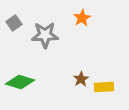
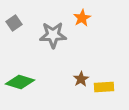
gray star: moved 8 px right
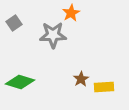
orange star: moved 11 px left, 5 px up
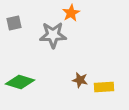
gray square: rotated 21 degrees clockwise
brown star: moved 1 px left, 1 px down; rotated 28 degrees counterclockwise
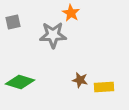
orange star: rotated 12 degrees counterclockwise
gray square: moved 1 px left, 1 px up
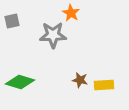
gray square: moved 1 px left, 1 px up
yellow rectangle: moved 2 px up
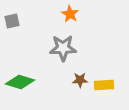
orange star: moved 1 px left, 1 px down
gray star: moved 10 px right, 13 px down
brown star: rotated 14 degrees counterclockwise
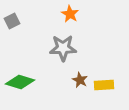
gray square: rotated 14 degrees counterclockwise
brown star: rotated 28 degrees clockwise
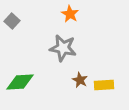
gray square: rotated 21 degrees counterclockwise
gray star: rotated 12 degrees clockwise
green diamond: rotated 20 degrees counterclockwise
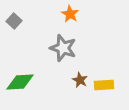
gray square: moved 2 px right
gray star: rotated 8 degrees clockwise
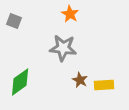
gray square: rotated 21 degrees counterclockwise
gray star: rotated 12 degrees counterclockwise
green diamond: rotated 32 degrees counterclockwise
